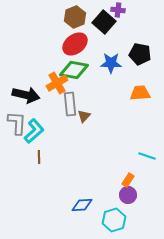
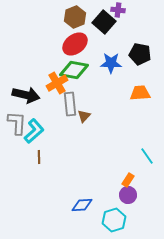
cyan line: rotated 36 degrees clockwise
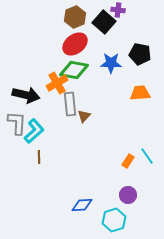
orange rectangle: moved 19 px up
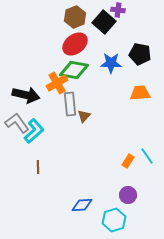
gray L-shape: rotated 40 degrees counterclockwise
brown line: moved 1 px left, 10 px down
